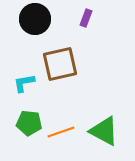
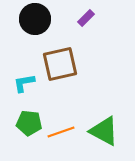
purple rectangle: rotated 24 degrees clockwise
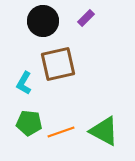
black circle: moved 8 px right, 2 px down
brown square: moved 2 px left
cyan L-shape: rotated 50 degrees counterclockwise
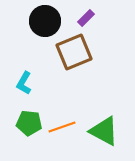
black circle: moved 2 px right
brown square: moved 16 px right, 12 px up; rotated 9 degrees counterclockwise
orange line: moved 1 px right, 5 px up
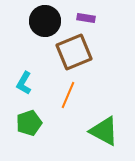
purple rectangle: rotated 54 degrees clockwise
green pentagon: rotated 25 degrees counterclockwise
orange line: moved 6 px right, 32 px up; rotated 48 degrees counterclockwise
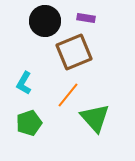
orange line: rotated 16 degrees clockwise
green triangle: moved 9 px left, 13 px up; rotated 20 degrees clockwise
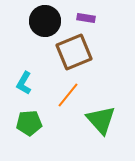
green triangle: moved 6 px right, 2 px down
green pentagon: rotated 15 degrees clockwise
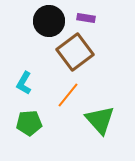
black circle: moved 4 px right
brown square: moved 1 px right; rotated 15 degrees counterclockwise
green triangle: moved 1 px left
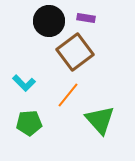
cyan L-shape: rotated 75 degrees counterclockwise
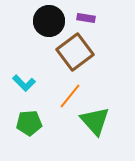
orange line: moved 2 px right, 1 px down
green triangle: moved 5 px left, 1 px down
